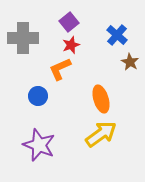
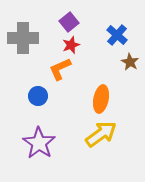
orange ellipse: rotated 28 degrees clockwise
purple star: moved 2 px up; rotated 12 degrees clockwise
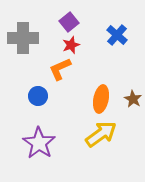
brown star: moved 3 px right, 37 px down
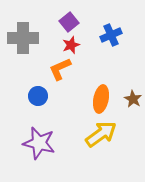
blue cross: moved 6 px left; rotated 25 degrees clockwise
purple star: rotated 20 degrees counterclockwise
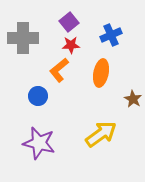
red star: rotated 18 degrees clockwise
orange L-shape: moved 1 px left, 1 px down; rotated 15 degrees counterclockwise
orange ellipse: moved 26 px up
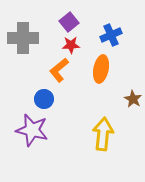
orange ellipse: moved 4 px up
blue circle: moved 6 px right, 3 px down
yellow arrow: moved 2 px right; rotated 48 degrees counterclockwise
purple star: moved 7 px left, 13 px up
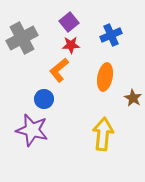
gray cross: moved 1 px left; rotated 28 degrees counterclockwise
orange ellipse: moved 4 px right, 8 px down
brown star: moved 1 px up
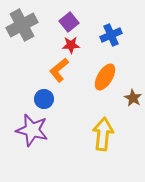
gray cross: moved 13 px up
orange ellipse: rotated 20 degrees clockwise
